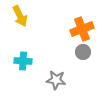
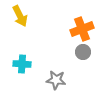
cyan cross: moved 1 px left, 3 px down
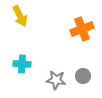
gray circle: moved 24 px down
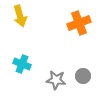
yellow arrow: rotated 10 degrees clockwise
orange cross: moved 3 px left, 6 px up
cyan cross: rotated 18 degrees clockwise
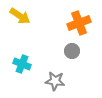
yellow arrow: rotated 40 degrees counterclockwise
gray circle: moved 11 px left, 25 px up
gray star: moved 1 px left, 1 px down
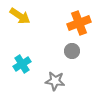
cyan cross: rotated 36 degrees clockwise
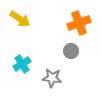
yellow arrow: moved 3 px down
gray circle: moved 1 px left
gray star: moved 3 px left, 3 px up
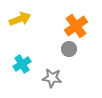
yellow arrow: rotated 55 degrees counterclockwise
orange cross: moved 3 px left, 3 px down; rotated 15 degrees counterclockwise
gray circle: moved 2 px left, 2 px up
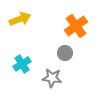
gray circle: moved 4 px left, 4 px down
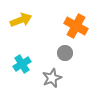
yellow arrow: moved 1 px right, 1 px down
orange cross: rotated 25 degrees counterclockwise
gray star: rotated 30 degrees counterclockwise
